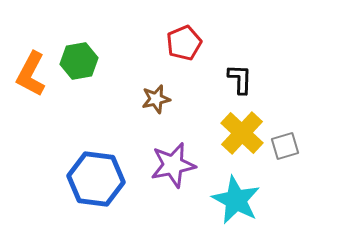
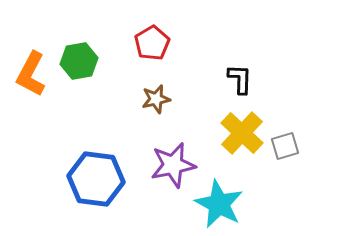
red pentagon: moved 32 px left; rotated 8 degrees counterclockwise
cyan star: moved 17 px left, 4 px down
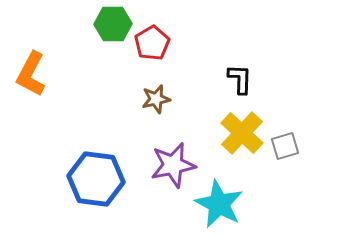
green hexagon: moved 34 px right, 37 px up; rotated 9 degrees clockwise
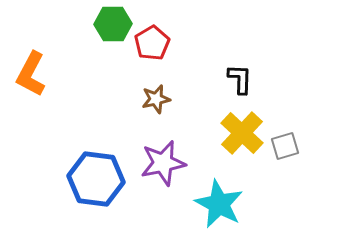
purple star: moved 10 px left, 2 px up
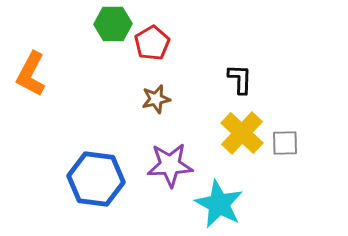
gray square: moved 3 px up; rotated 16 degrees clockwise
purple star: moved 7 px right, 2 px down; rotated 9 degrees clockwise
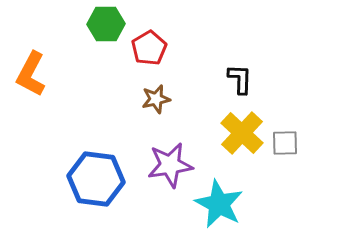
green hexagon: moved 7 px left
red pentagon: moved 3 px left, 5 px down
purple star: rotated 6 degrees counterclockwise
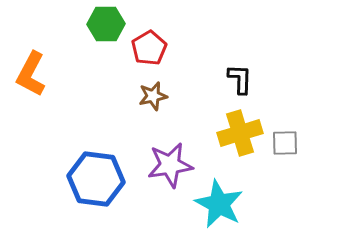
brown star: moved 3 px left, 3 px up
yellow cross: moved 2 px left; rotated 30 degrees clockwise
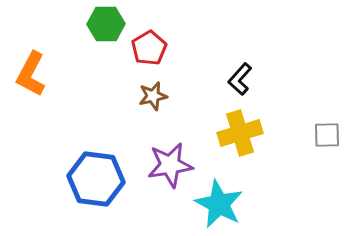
black L-shape: rotated 140 degrees counterclockwise
gray square: moved 42 px right, 8 px up
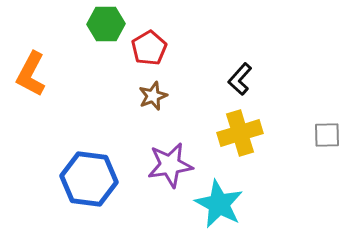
brown star: rotated 8 degrees counterclockwise
blue hexagon: moved 7 px left
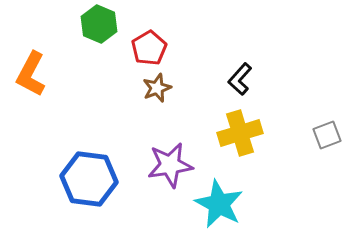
green hexagon: moved 7 px left; rotated 24 degrees clockwise
brown star: moved 4 px right, 8 px up
gray square: rotated 20 degrees counterclockwise
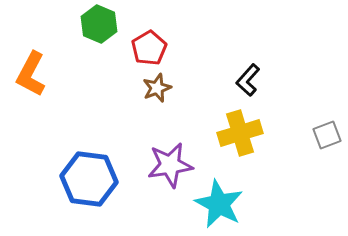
black L-shape: moved 8 px right, 1 px down
